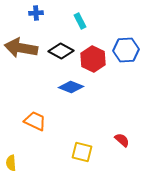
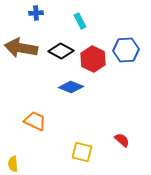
yellow semicircle: moved 2 px right, 1 px down
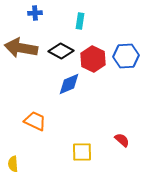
blue cross: moved 1 px left
cyan rectangle: rotated 35 degrees clockwise
blue hexagon: moved 6 px down
blue diamond: moved 2 px left, 3 px up; rotated 45 degrees counterclockwise
yellow square: rotated 15 degrees counterclockwise
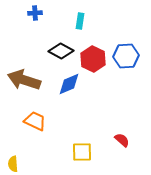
brown arrow: moved 3 px right, 32 px down; rotated 8 degrees clockwise
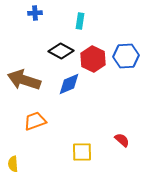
orange trapezoid: rotated 45 degrees counterclockwise
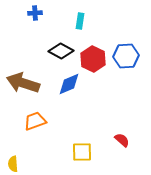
brown arrow: moved 1 px left, 3 px down
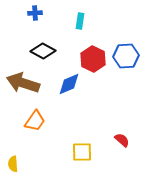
black diamond: moved 18 px left
orange trapezoid: rotated 145 degrees clockwise
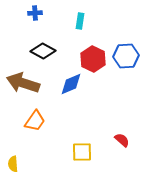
blue diamond: moved 2 px right
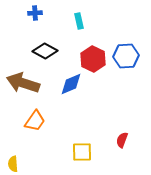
cyan rectangle: moved 1 px left; rotated 21 degrees counterclockwise
black diamond: moved 2 px right
red semicircle: rotated 112 degrees counterclockwise
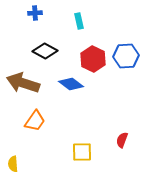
blue diamond: rotated 60 degrees clockwise
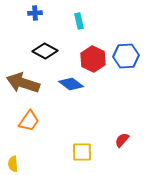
orange trapezoid: moved 6 px left
red semicircle: rotated 21 degrees clockwise
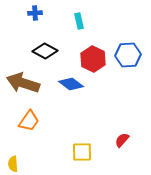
blue hexagon: moved 2 px right, 1 px up
